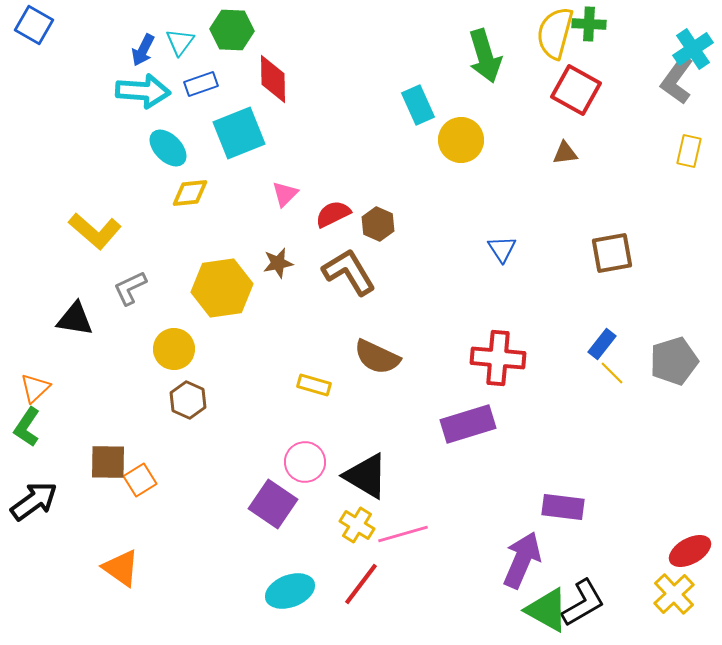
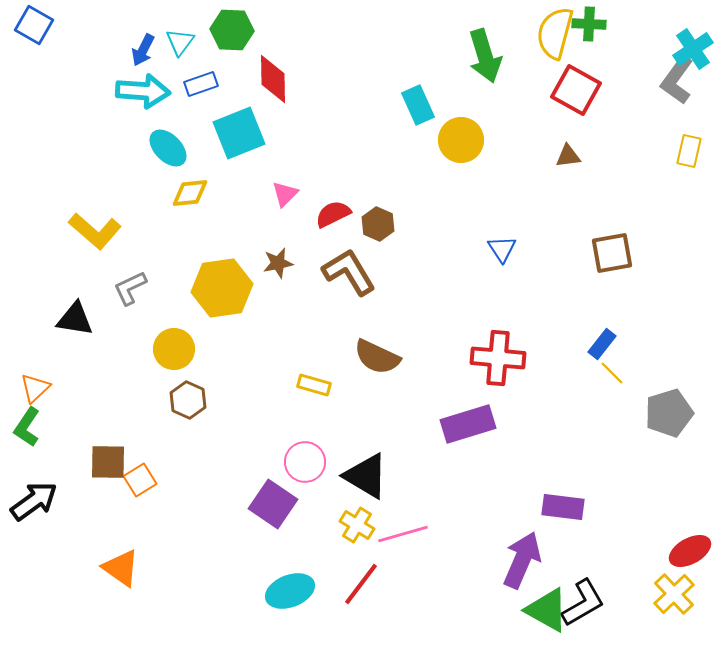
brown triangle at (565, 153): moved 3 px right, 3 px down
gray pentagon at (674, 361): moved 5 px left, 52 px down
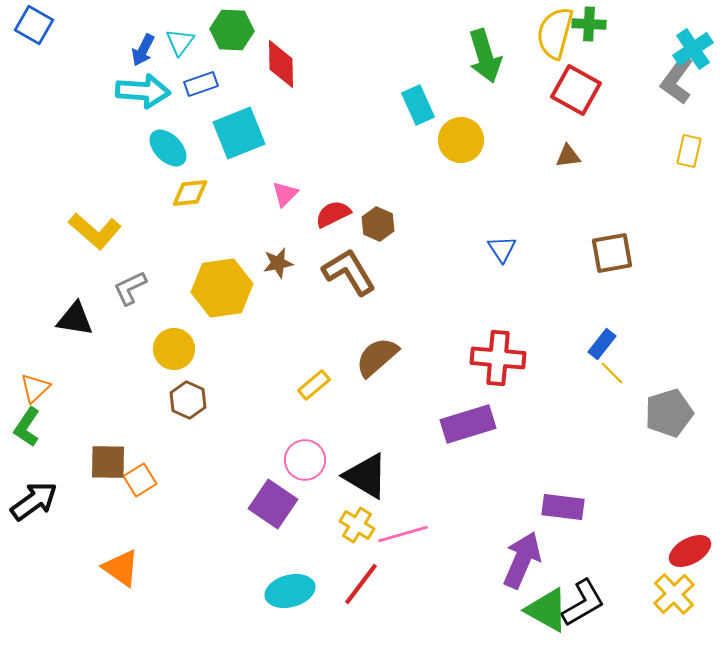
red diamond at (273, 79): moved 8 px right, 15 px up
brown semicircle at (377, 357): rotated 114 degrees clockwise
yellow rectangle at (314, 385): rotated 56 degrees counterclockwise
pink circle at (305, 462): moved 2 px up
cyan ellipse at (290, 591): rotated 6 degrees clockwise
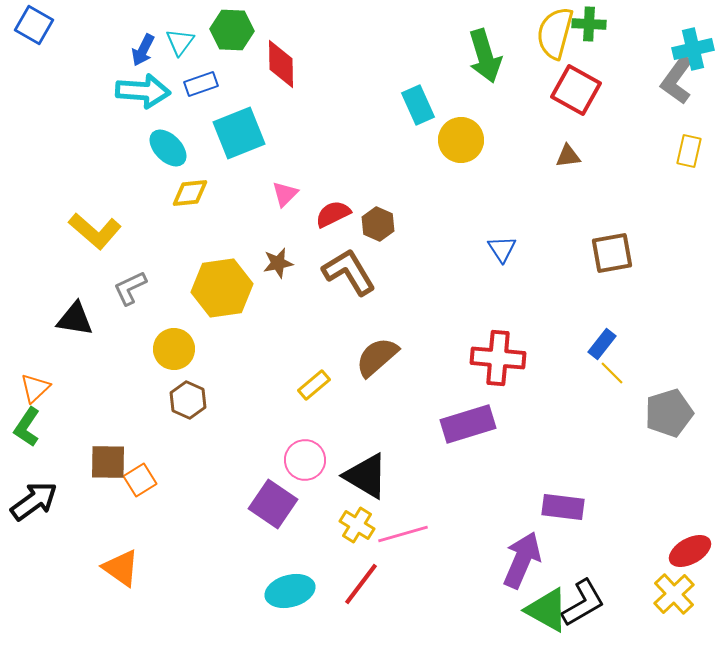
cyan cross at (693, 49): rotated 21 degrees clockwise
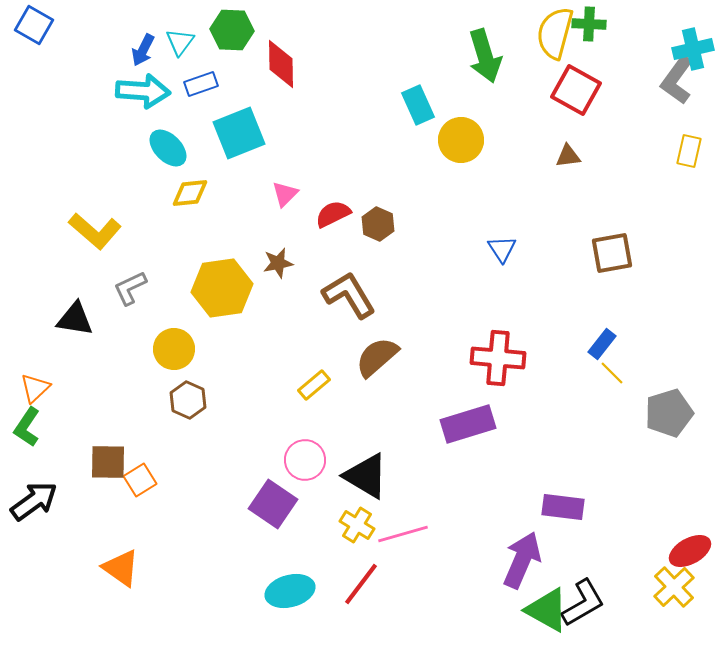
brown L-shape at (349, 272): moved 23 px down
yellow cross at (674, 594): moved 7 px up
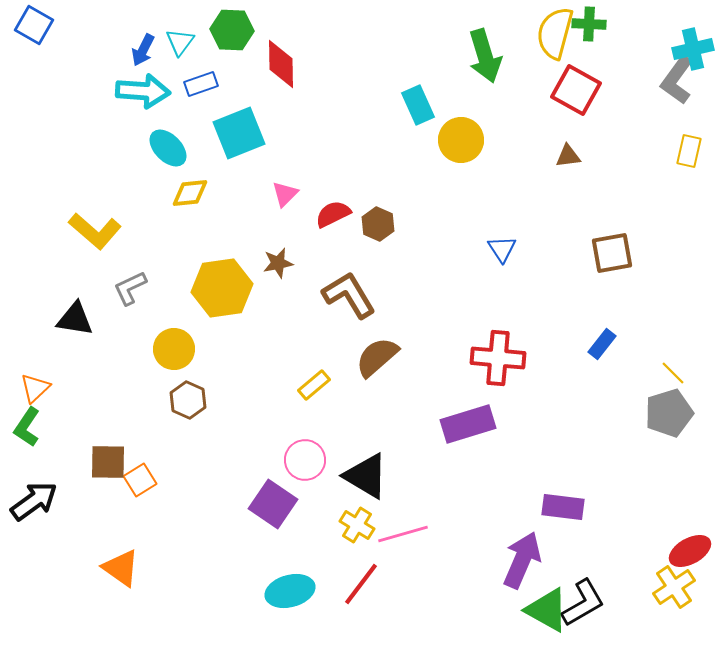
yellow line at (612, 373): moved 61 px right
yellow cross at (674, 587): rotated 9 degrees clockwise
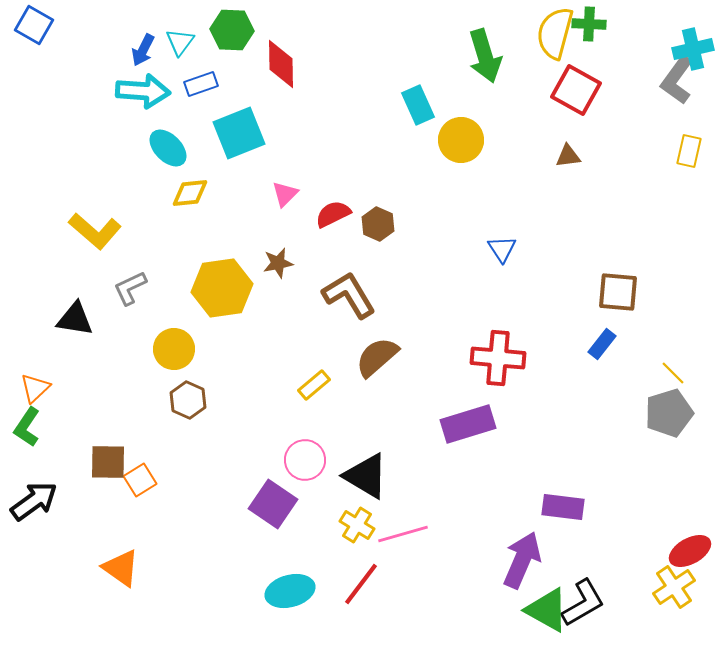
brown square at (612, 253): moved 6 px right, 39 px down; rotated 15 degrees clockwise
